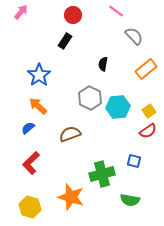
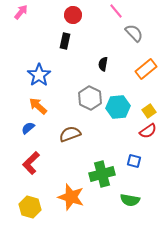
pink line: rotated 14 degrees clockwise
gray semicircle: moved 3 px up
black rectangle: rotated 21 degrees counterclockwise
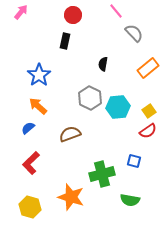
orange rectangle: moved 2 px right, 1 px up
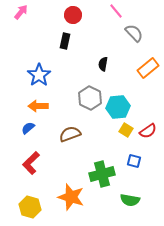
orange arrow: rotated 42 degrees counterclockwise
yellow square: moved 23 px left, 19 px down; rotated 24 degrees counterclockwise
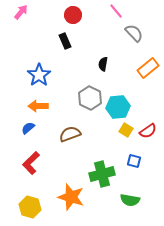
black rectangle: rotated 35 degrees counterclockwise
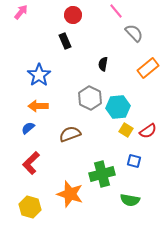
orange star: moved 1 px left, 3 px up
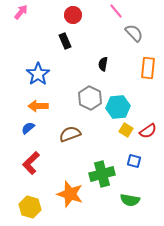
orange rectangle: rotated 45 degrees counterclockwise
blue star: moved 1 px left, 1 px up
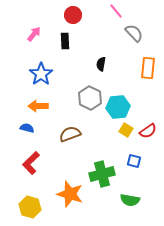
pink arrow: moved 13 px right, 22 px down
black rectangle: rotated 21 degrees clockwise
black semicircle: moved 2 px left
blue star: moved 3 px right
blue semicircle: moved 1 px left; rotated 56 degrees clockwise
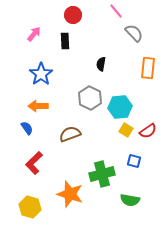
cyan hexagon: moved 2 px right
blue semicircle: rotated 40 degrees clockwise
red L-shape: moved 3 px right
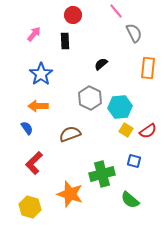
gray semicircle: rotated 18 degrees clockwise
black semicircle: rotated 40 degrees clockwise
green semicircle: rotated 30 degrees clockwise
